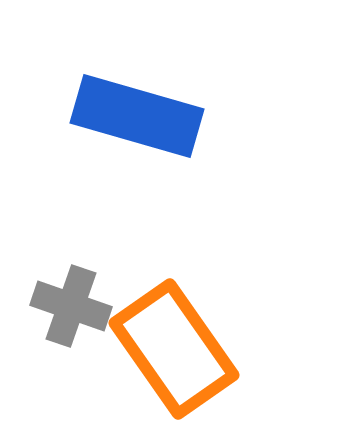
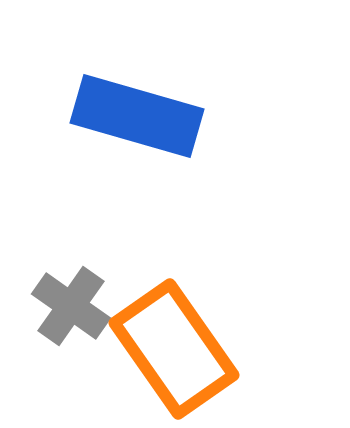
gray cross: rotated 16 degrees clockwise
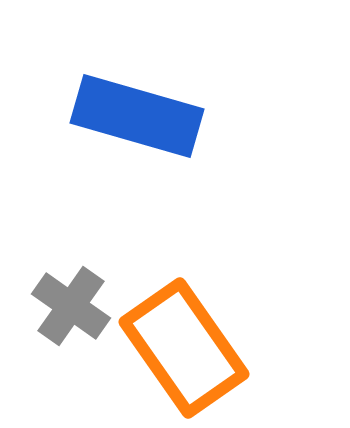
orange rectangle: moved 10 px right, 1 px up
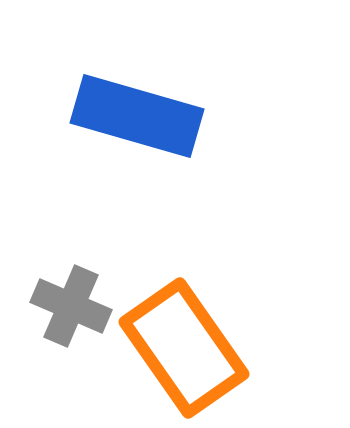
gray cross: rotated 12 degrees counterclockwise
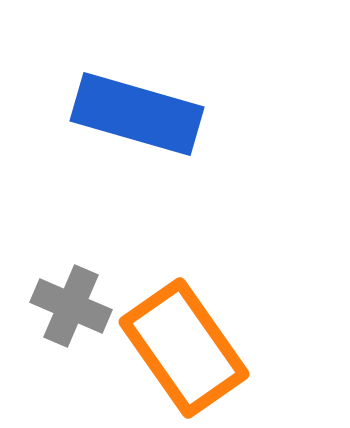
blue rectangle: moved 2 px up
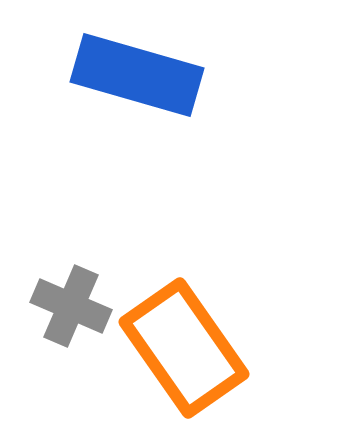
blue rectangle: moved 39 px up
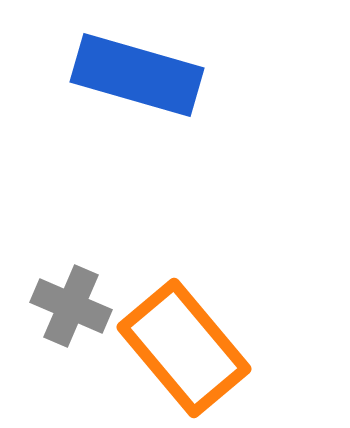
orange rectangle: rotated 5 degrees counterclockwise
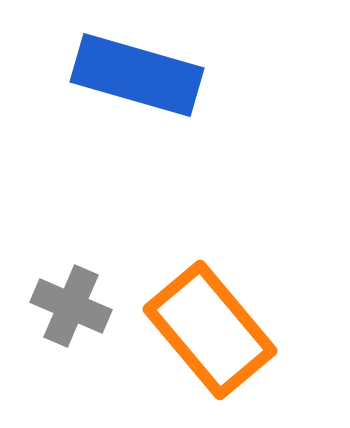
orange rectangle: moved 26 px right, 18 px up
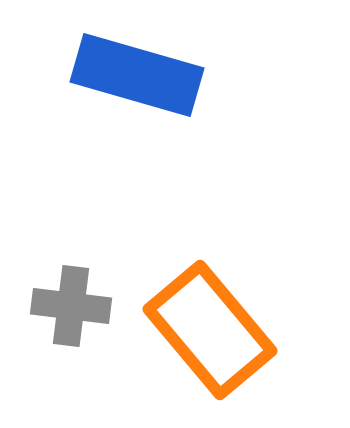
gray cross: rotated 16 degrees counterclockwise
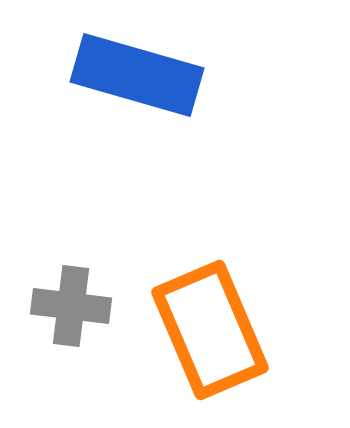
orange rectangle: rotated 17 degrees clockwise
